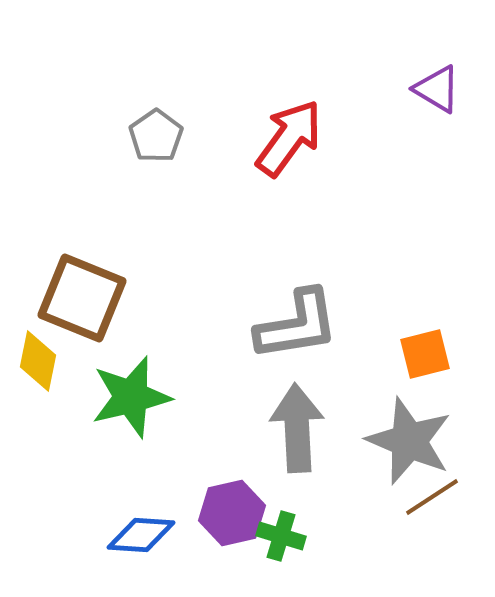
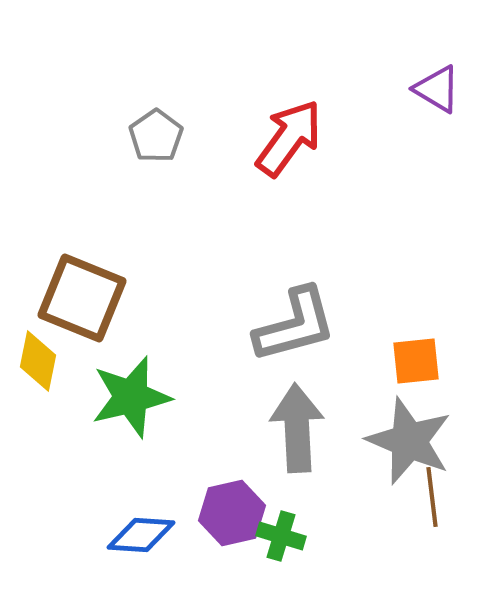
gray L-shape: moved 2 px left; rotated 6 degrees counterclockwise
orange square: moved 9 px left, 7 px down; rotated 8 degrees clockwise
brown line: rotated 64 degrees counterclockwise
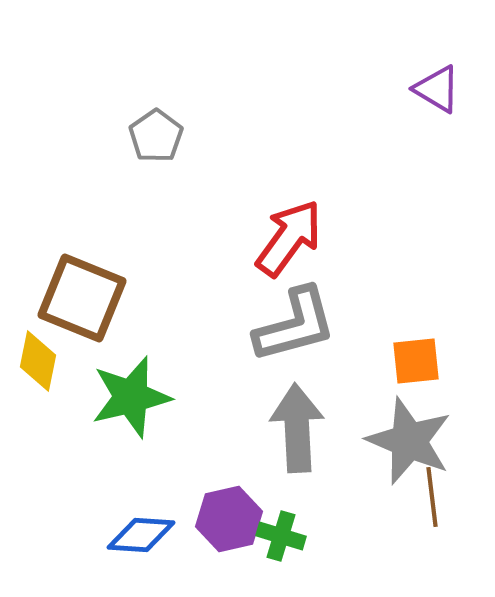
red arrow: moved 100 px down
purple hexagon: moved 3 px left, 6 px down
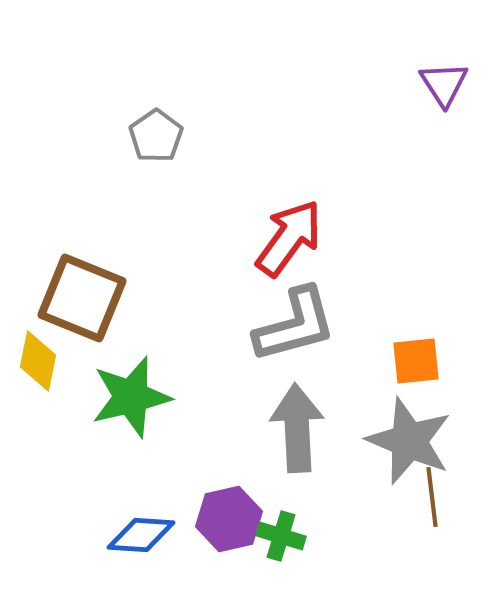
purple triangle: moved 7 px right, 5 px up; rotated 26 degrees clockwise
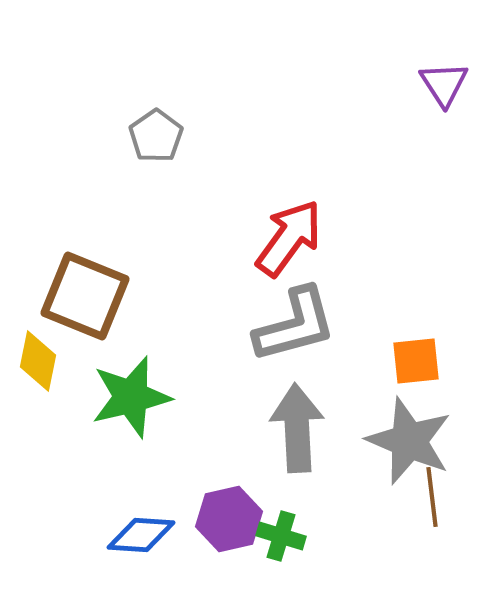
brown square: moved 3 px right, 2 px up
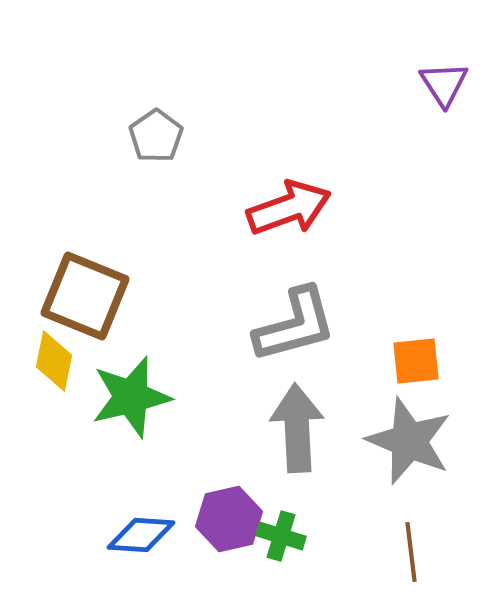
red arrow: moved 30 px up; rotated 34 degrees clockwise
yellow diamond: moved 16 px right
brown line: moved 21 px left, 55 px down
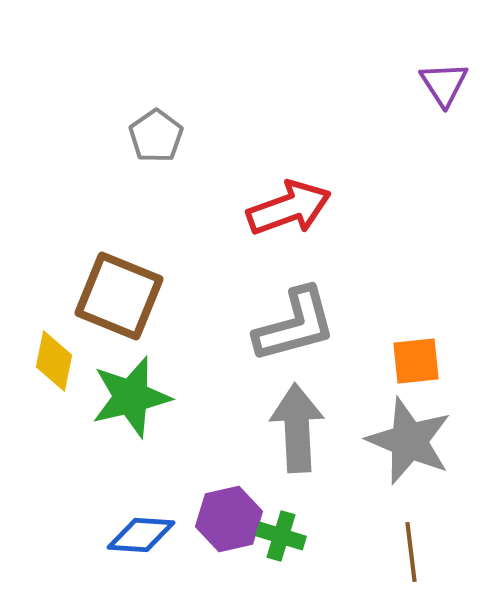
brown square: moved 34 px right
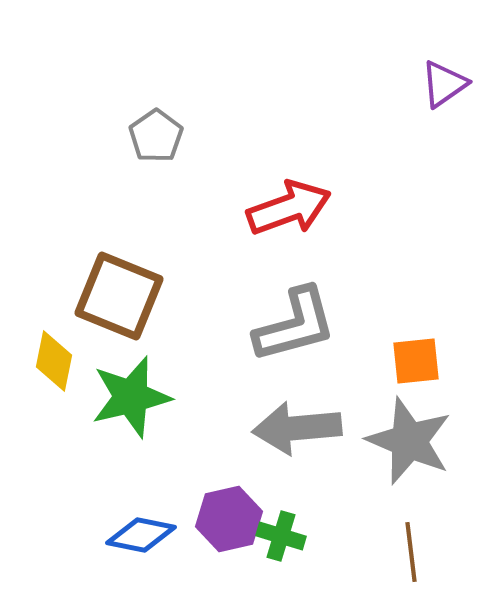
purple triangle: rotated 28 degrees clockwise
gray arrow: rotated 92 degrees counterclockwise
blue diamond: rotated 8 degrees clockwise
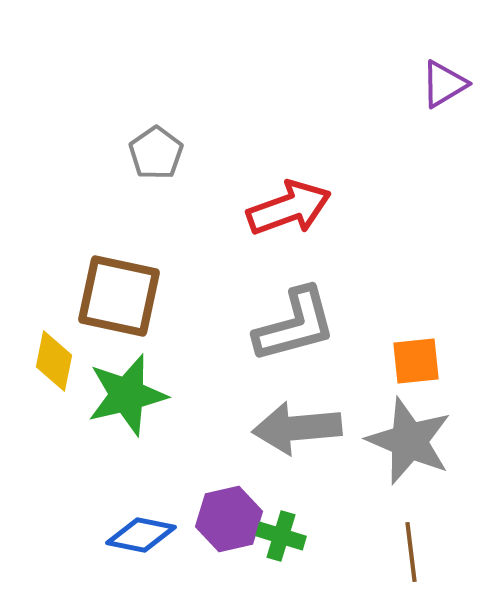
purple triangle: rotated 4 degrees clockwise
gray pentagon: moved 17 px down
brown square: rotated 10 degrees counterclockwise
green star: moved 4 px left, 2 px up
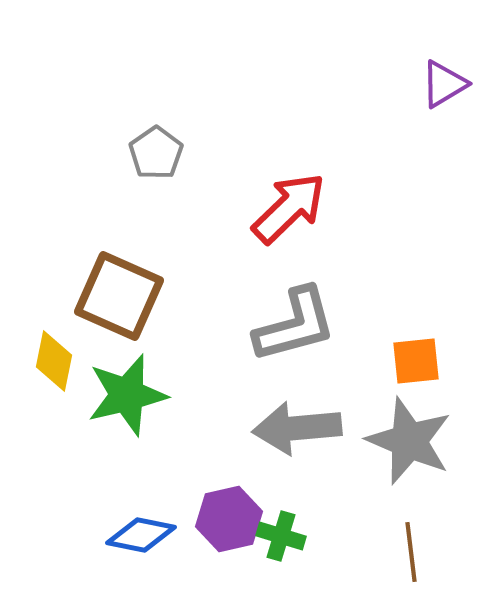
red arrow: rotated 24 degrees counterclockwise
brown square: rotated 12 degrees clockwise
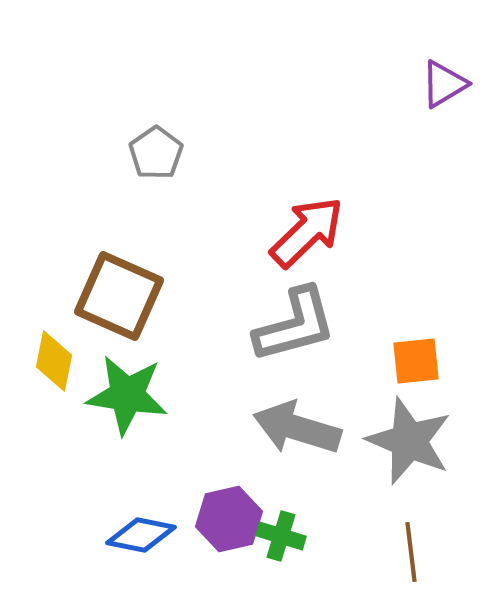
red arrow: moved 18 px right, 24 px down
green star: rotated 22 degrees clockwise
gray arrow: rotated 22 degrees clockwise
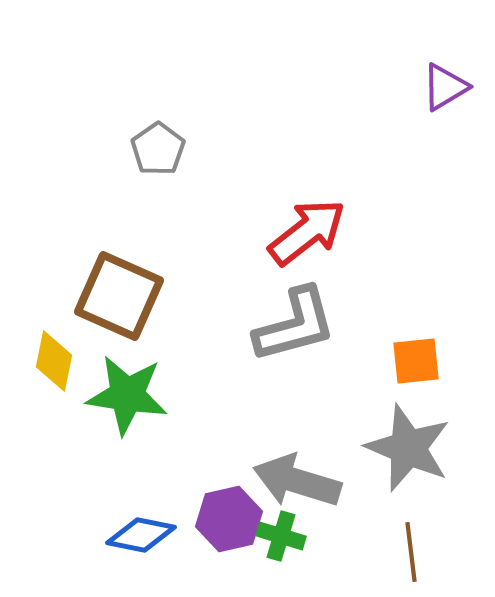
purple triangle: moved 1 px right, 3 px down
gray pentagon: moved 2 px right, 4 px up
red arrow: rotated 6 degrees clockwise
gray arrow: moved 53 px down
gray star: moved 1 px left, 7 px down
